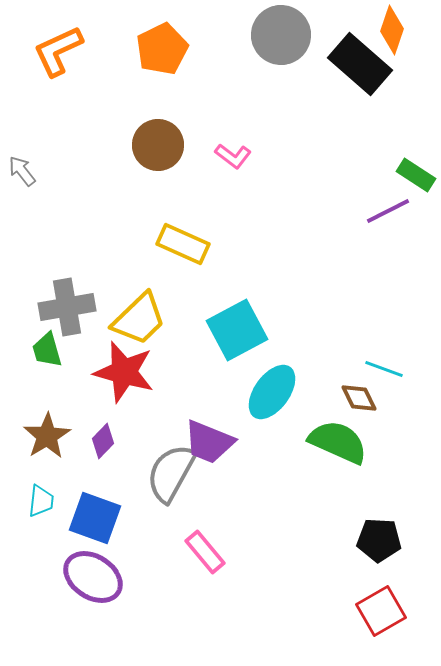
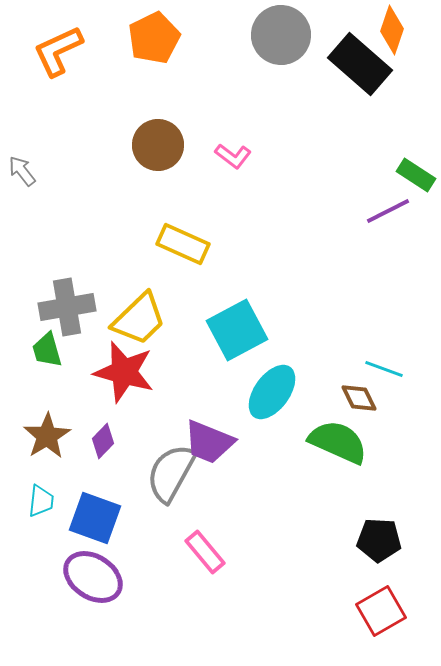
orange pentagon: moved 8 px left, 11 px up
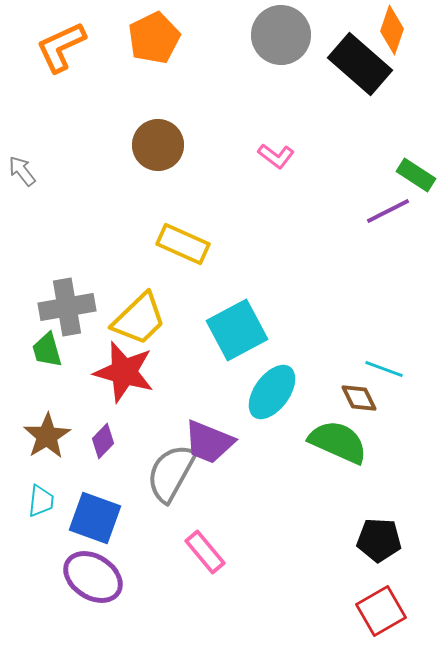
orange L-shape: moved 3 px right, 4 px up
pink L-shape: moved 43 px right
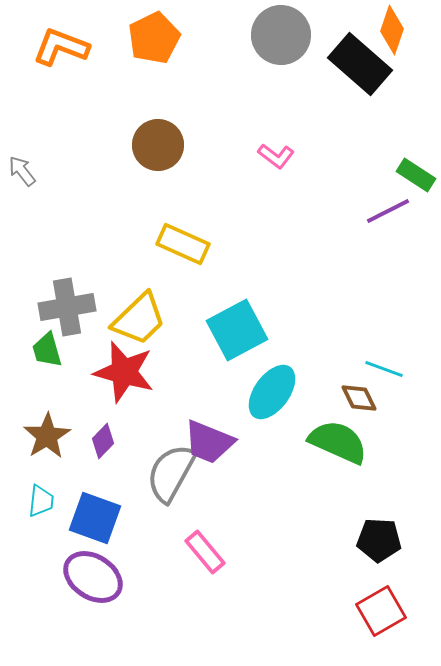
orange L-shape: rotated 46 degrees clockwise
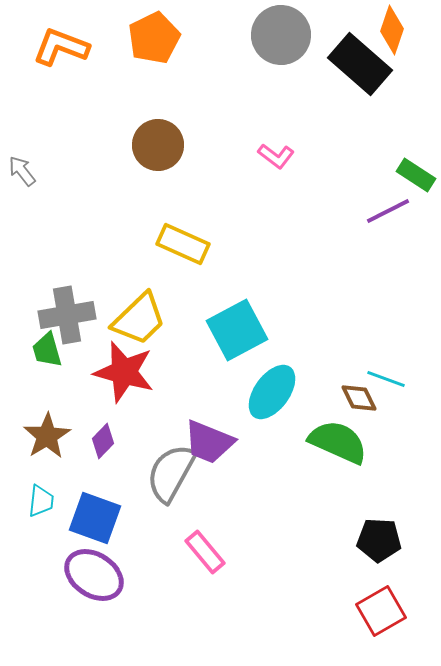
gray cross: moved 8 px down
cyan line: moved 2 px right, 10 px down
purple ellipse: moved 1 px right, 2 px up
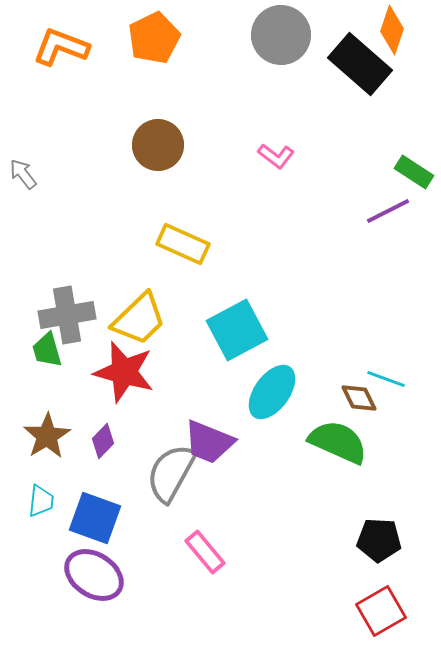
gray arrow: moved 1 px right, 3 px down
green rectangle: moved 2 px left, 3 px up
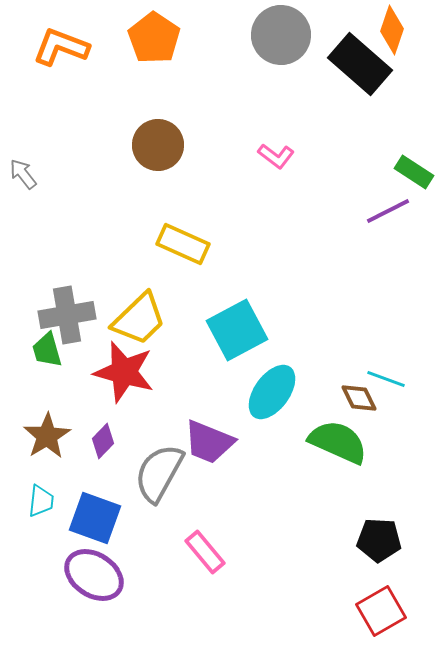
orange pentagon: rotated 12 degrees counterclockwise
gray semicircle: moved 12 px left
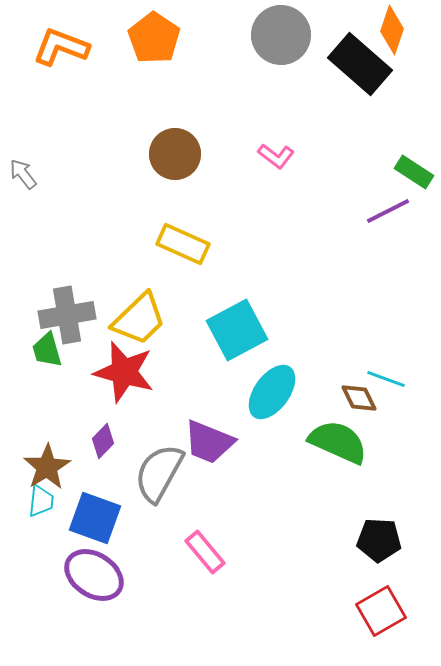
brown circle: moved 17 px right, 9 px down
brown star: moved 31 px down
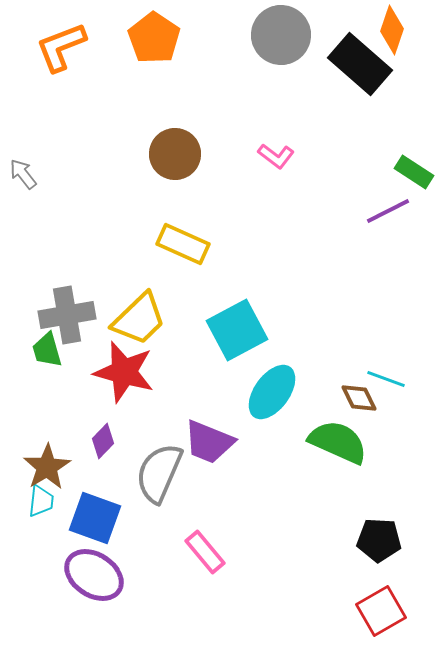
orange L-shape: rotated 42 degrees counterclockwise
gray semicircle: rotated 6 degrees counterclockwise
